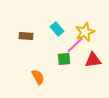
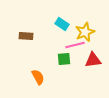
cyan rectangle: moved 5 px right, 5 px up; rotated 16 degrees counterclockwise
pink line: rotated 30 degrees clockwise
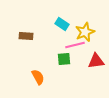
red triangle: moved 3 px right, 1 px down
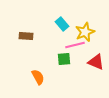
cyan rectangle: rotated 16 degrees clockwise
red triangle: moved 1 px down; rotated 30 degrees clockwise
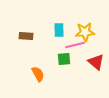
cyan rectangle: moved 3 px left, 6 px down; rotated 40 degrees clockwise
yellow star: rotated 18 degrees clockwise
red triangle: rotated 18 degrees clockwise
orange semicircle: moved 3 px up
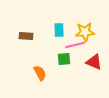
red triangle: moved 2 px left; rotated 18 degrees counterclockwise
orange semicircle: moved 2 px right, 1 px up
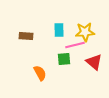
red triangle: rotated 18 degrees clockwise
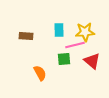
red triangle: moved 2 px left, 1 px up
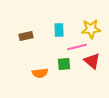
yellow star: moved 6 px right, 3 px up
brown rectangle: rotated 16 degrees counterclockwise
pink line: moved 2 px right, 2 px down
green square: moved 5 px down
orange semicircle: rotated 112 degrees clockwise
